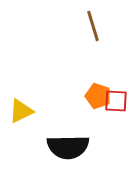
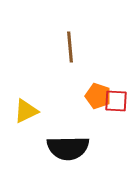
brown line: moved 23 px left, 21 px down; rotated 12 degrees clockwise
yellow triangle: moved 5 px right
black semicircle: moved 1 px down
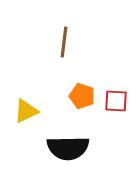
brown line: moved 6 px left, 5 px up; rotated 12 degrees clockwise
orange pentagon: moved 16 px left
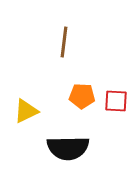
orange pentagon: rotated 15 degrees counterclockwise
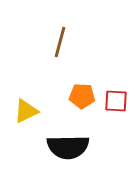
brown line: moved 4 px left; rotated 8 degrees clockwise
black semicircle: moved 1 px up
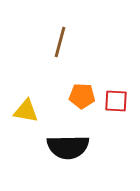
yellow triangle: rotated 36 degrees clockwise
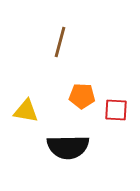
red square: moved 9 px down
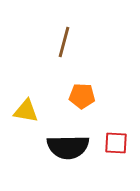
brown line: moved 4 px right
red square: moved 33 px down
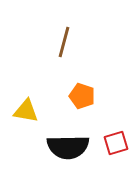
orange pentagon: rotated 15 degrees clockwise
red square: rotated 20 degrees counterclockwise
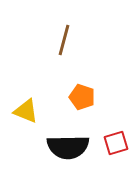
brown line: moved 2 px up
orange pentagon: moved 1 px down
yellow triangle: rotated 12 degrees clockwise
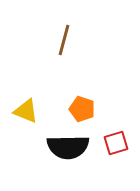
orange pentagon: moved 12 px down
